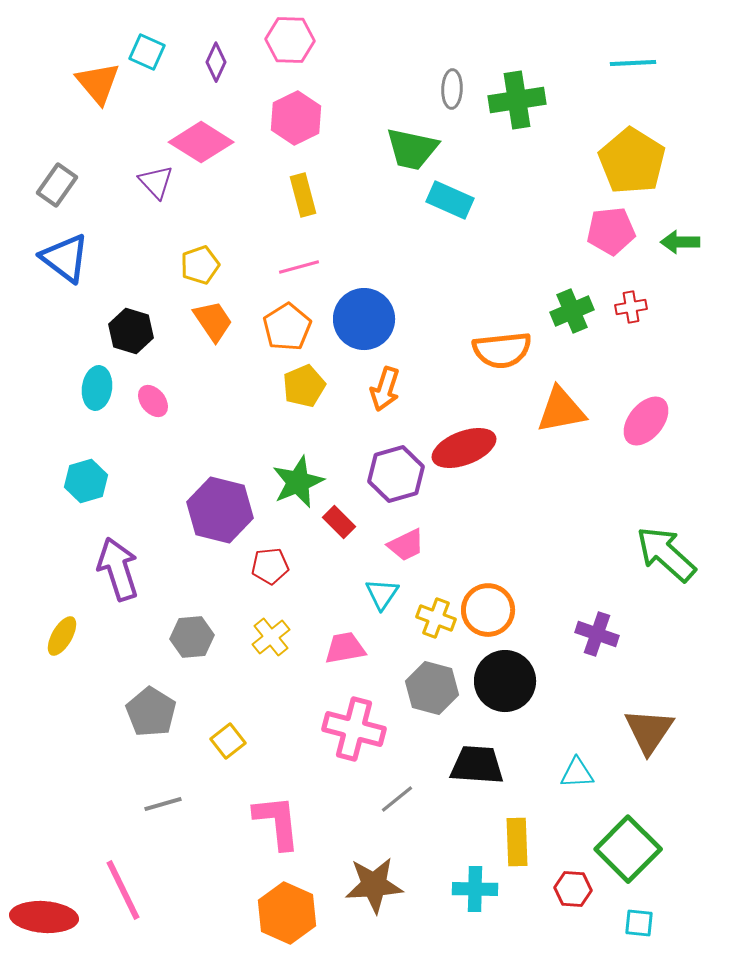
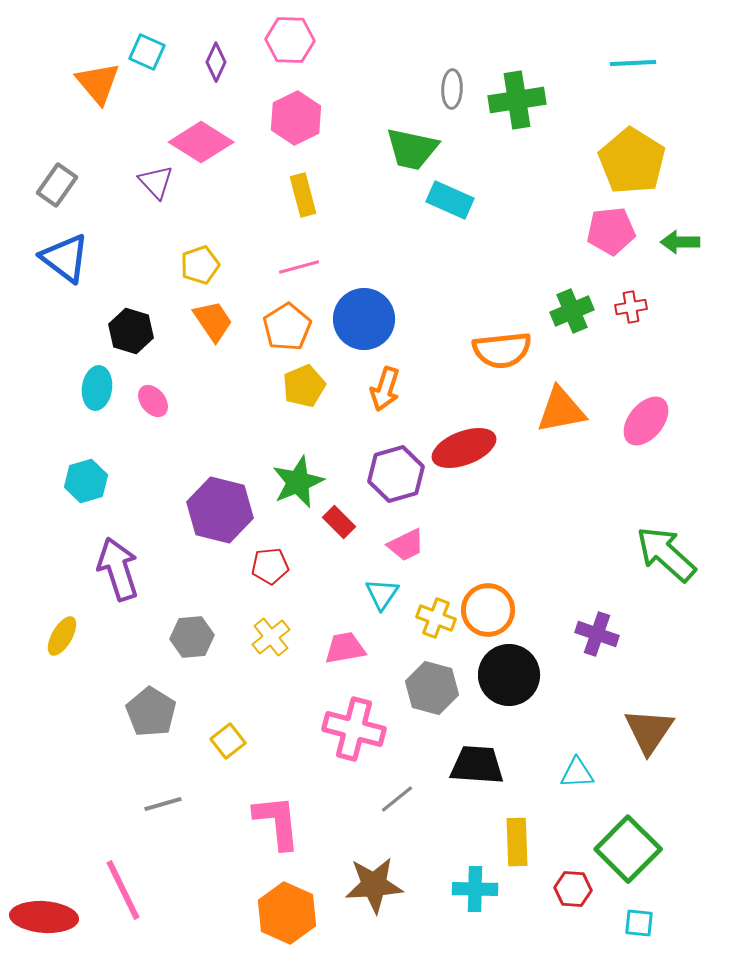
black circle at (505, 681): moved 4 px right, 6 px up
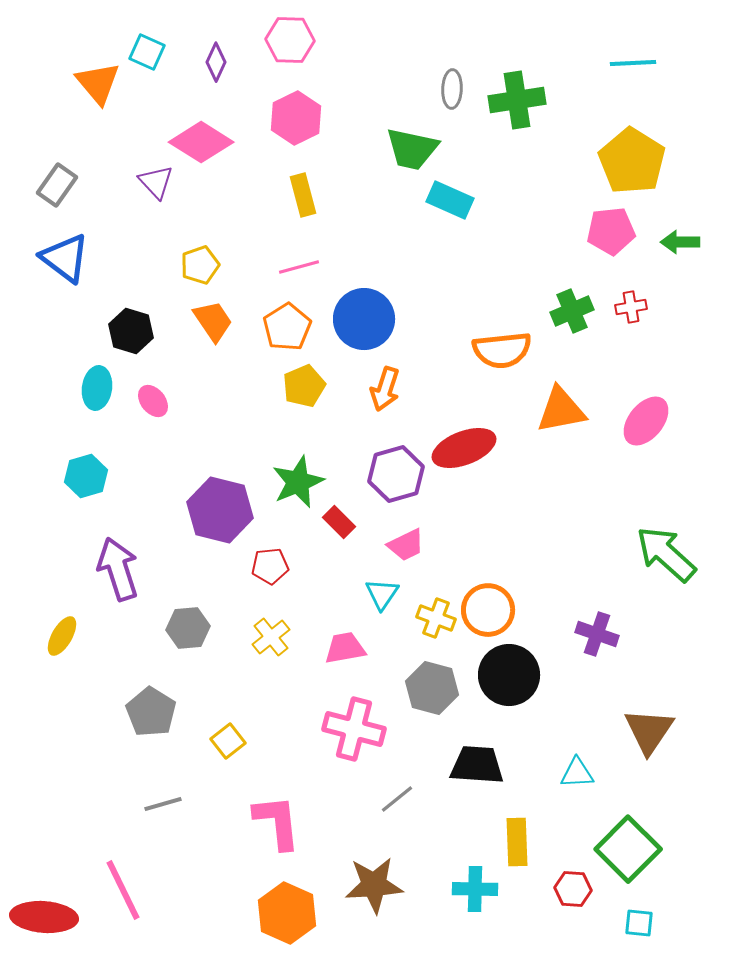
cyan hexagon at (86, 481): moved 5 px up
gray hexagon at (192, 637): moved 4 px left, 9 px up
